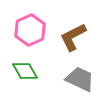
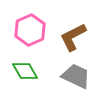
gray trapezoid: moved 4 px left, 3 px up
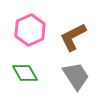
green diamond: moved 2 px down
gray trapezoid: rotated 32 degrees clockwise
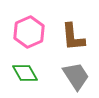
pink hexagon: moved 1 px left, 2 px down
brown L-shape: rotated 68 degrees counterclockwise
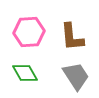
pink hexagon: rotated 20 degrees clockwise
brown L-shape: moved 1 px left
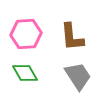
pink hexagon: moved 3 px left, 2 px down
gray trapezoid: moved 2 px right
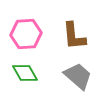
brown L-shape: moved 2 px right, 1 px up
gray trapezoid: rotated 16 degrees counterclockwise
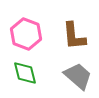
pink hexagon: rotated 24 degrees clockwise
green diamond: rotated 16 degrees clockwise
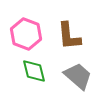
brown L-shape: moved 5 px left
green diamond: moved 9 px right, 2 px up
